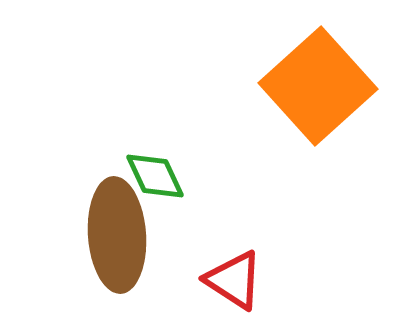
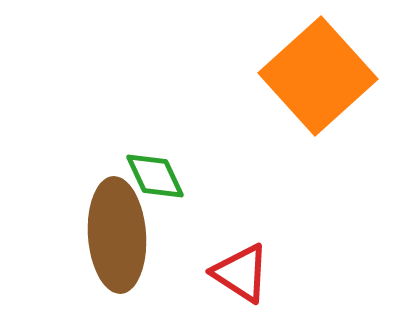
orange square: moved 10 px up
red triangle: moved 7 px right, 7 px up
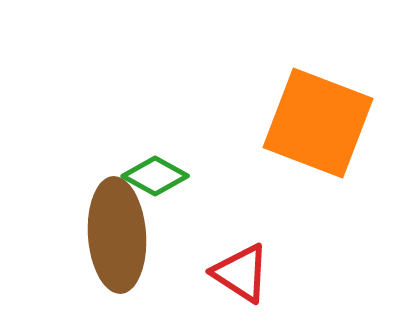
orange square: moved 47 px down; rotated 27 degrees counterclockwise
green diamond: rotated 36 degrees counterclockwise
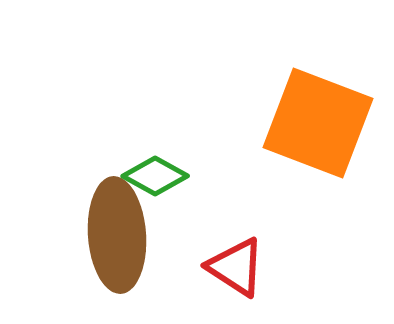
red triangle: moved 5 px left, 6 px up
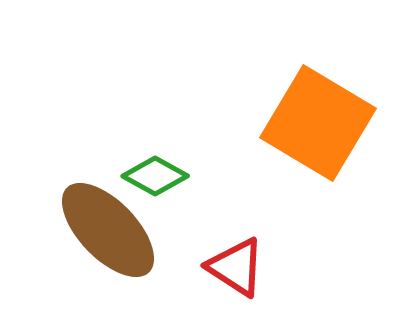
orange square: rotated 10 degrees clockwise
brown ellipse: moved 9 px left, 5 px up; rotated 40 degrees counterclockwise
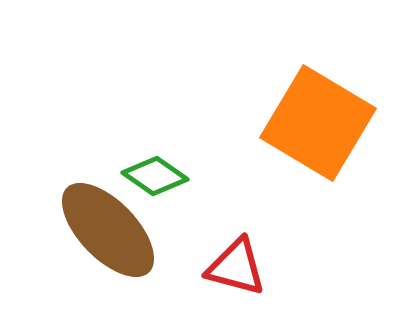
green diamond: rotated 6 degrees clockwise
red triangle: rotated 18 degrees counterclockwise
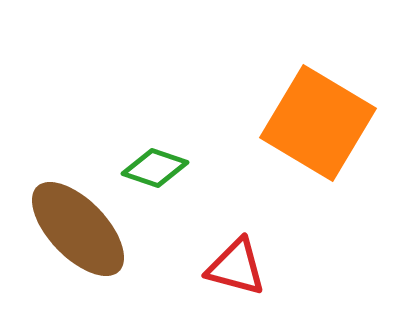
green diamond: moved 8 px up; rotated 16 degrees counterclockwise
brown ellipse: moved 30 px left, 1 px up
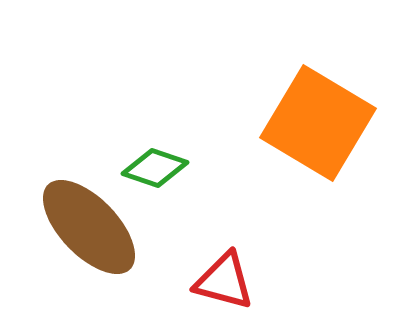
brown ellipse: moved 11 px right, 2 px up
red triangle: moved 12 px left, 14 px down
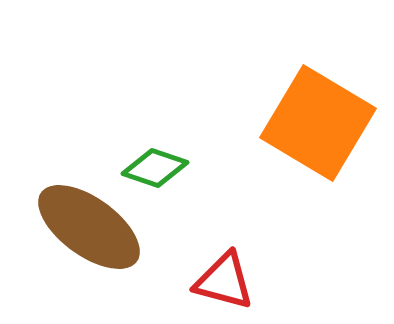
brown ellipse: rotated 10 degrees counterclockwise
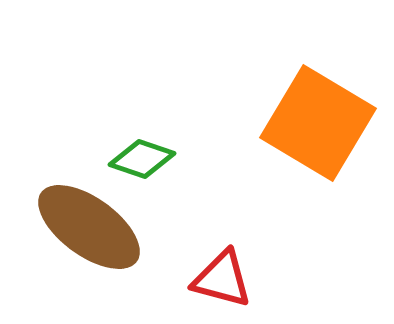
green diamond: moved 13 px left, 9 px up
red triangle: moved 2 px left, 2 px up
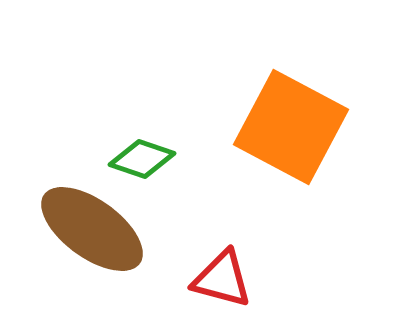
orange square: moved 27 px left, 4 px down; rotated 3 degrees counterclockwise
brown ellipse: moved 3 px right, 2 px down
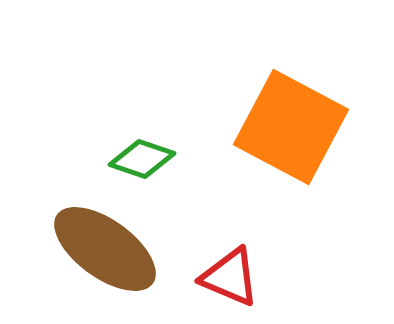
brown ellipse: moved 13 px right, 20 px down
red triangle: moved 8 px right, 2 px up; rotated 8 degrees clockwise
